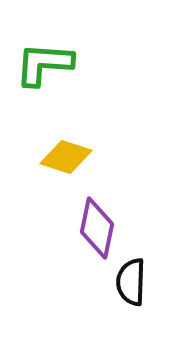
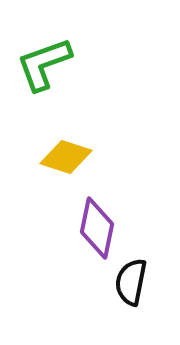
green L-shape: rotated 24 degrees counterclockwise
black semicircle: rotated 9 degrees clockwise
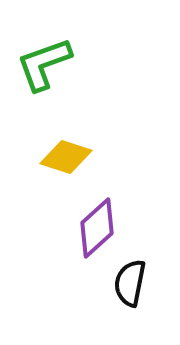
purple diamond: rotated 36 degrees clockwise
black semicircle: moved 1 px left, 1 px down
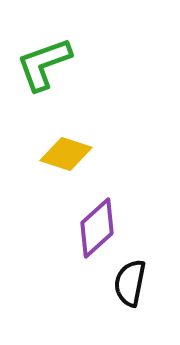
yellow diamond: moved 3 px up
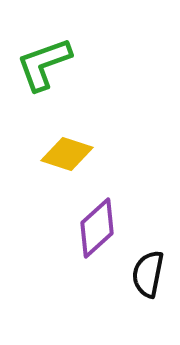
yellow diamond: moved 1 px right
black semicircle: moved 18 px right, 9 px up
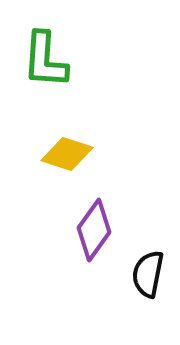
green L-shape: moved 1 px right, 4 px up; rotated 66 degrees counterclockwise
purple diamond: moved 3 px left, 2 px down; rotated 12 degrees counterclockwise
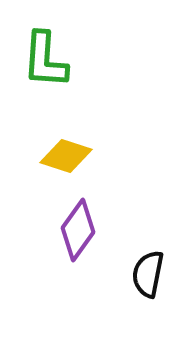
yellow diamond: moved 1 px left, 2 px down
purple diamond: moved 16 px left
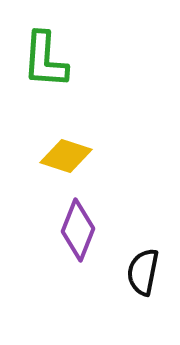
purple diamond: rotated 14 degrees counterclockwise
black semicircle: moved 5 px left, 2 px up
